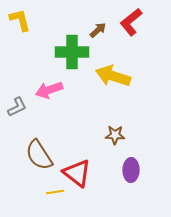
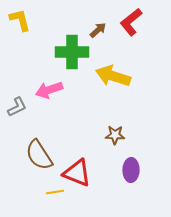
red triangle: rotated 16 degrees counterclockwise
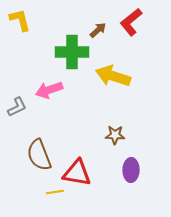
brown semicircle: rotated 12 degrees clockwise
red triangle: rotated 12 degrees counterclockwise
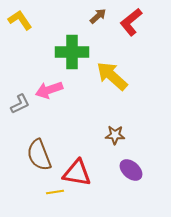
yellow L-shape: rotated 20 degrees counterclockwise
brown arrow: moved 14 px up
yellow arrow: moved 1 px left; rotated 24 degrees clockwise
gray L-shape: moved 3 px right, 3 px up
purple ellipse: rotated 50 degrees counterclockwise
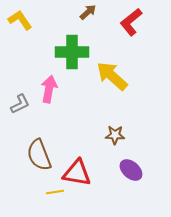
brown arrow: moved 10 px left, 4 px up
pink arrow: moved 1 px up; rotated 120 degrees clockwise
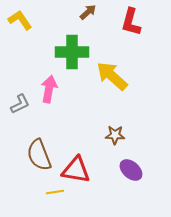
red L-shape: rotated 36 degrees counterclockwise
red triangle: moved 1 px left, 3 px up
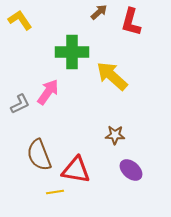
brown arrow: moved 11 px right
pink arrow: moved 1 px left, 3 px down; rotated 24 degrees clockwise
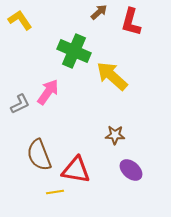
green cross: moved 2 px right, 1 px up; rotated 24 degrees clockwise
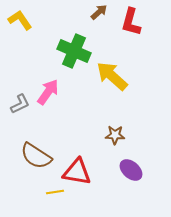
brown semicircle: moved 3 px left, 1 px down; rotated 36 degrees counterclockwise
red triangle: moved 1 px right, 2 px down
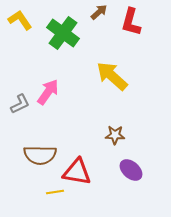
green cross: moved 11 px left, 18 px up; rotated 12 degrees clockwise
brown semicircle: moved 4 px right, 1 px up; rotated 32 degrees counterclockwise
